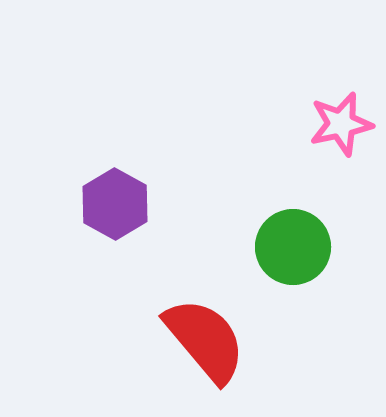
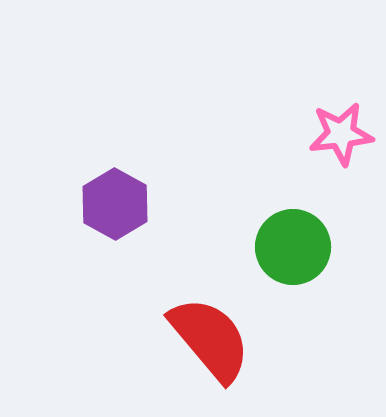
pink star: moved 10 px down; rotated 6 degrees clockwise
red semicircle: moved 5 px right, 1 px up
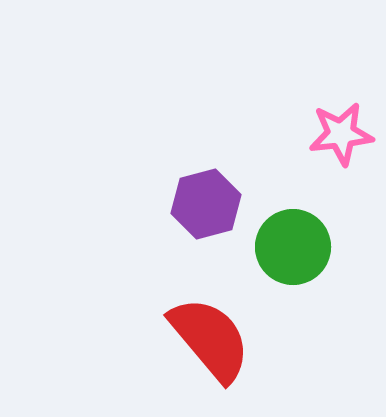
purple hexagon: moved 91 px right; rotated 16 degrees clockwise
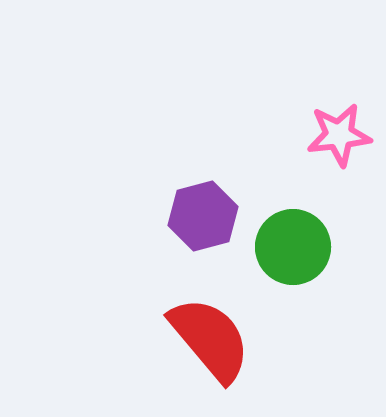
pink star: moved 2 px left, 1 px down
purple hexagon: moved 3 px left, 12 px down
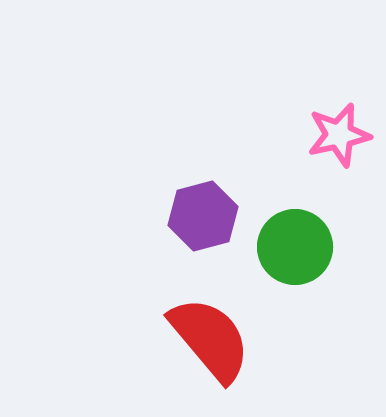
pink star: rotated 6 degrees counterclockwise
green circle: moved 2 px right
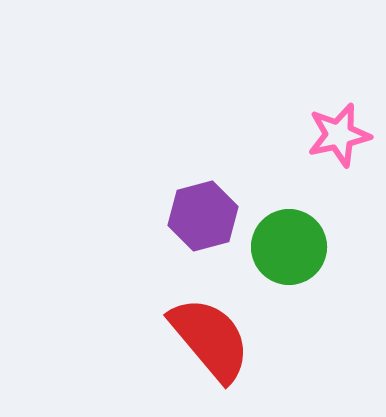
green circle: moved 6 px left
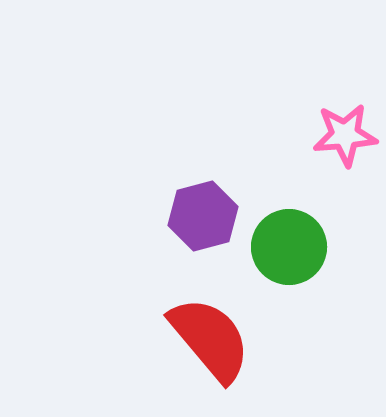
pink star: moved 6 px right; rotated 8 degrees clockwise
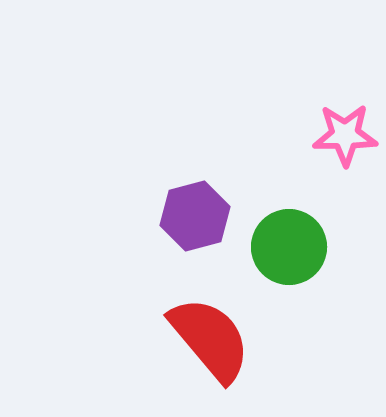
pink star: rotated 4 degrees clockwise
purple hexagon: moved 8 px left
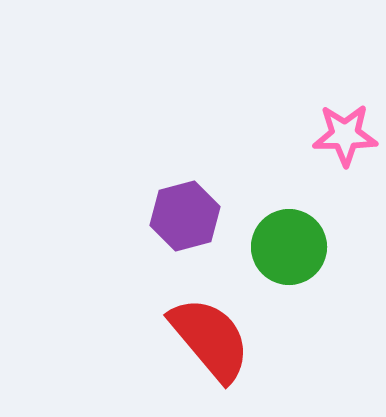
purple hexagon: moved 10 px left
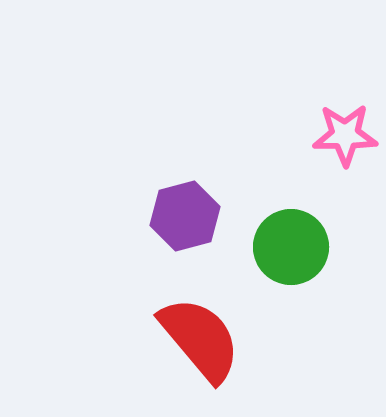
green circle: moved 2 px right
red semicircle: moved 10 px left
